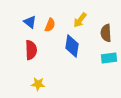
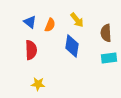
yellow arrow: moved 3 px left; rotated 77 degrees counterclockwise
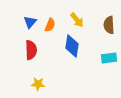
blue triangle: rotated 32 degrees clockwise
brown semicircle: moved 3 px right, 8 px up
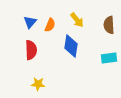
blue diamond: moved 1 px left
